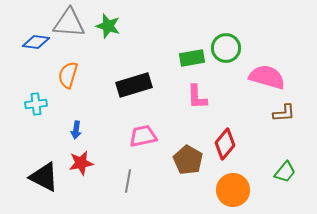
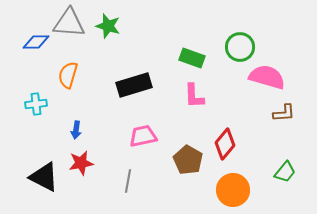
blue diamond: rotated 8 degrees counterclockwise
green circle: moved 14 px right, 1 px up
green rectangle: rotated 30 degrees clockwise
pink L-shape: moved 3 px left, 1 px up
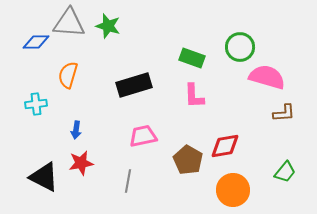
red diamond: moved 2 px down; rotated 40 degrees clockwise
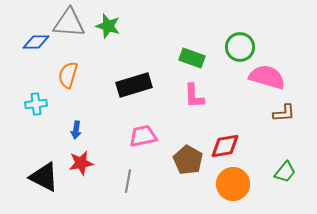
orange circle: moved 6 px up
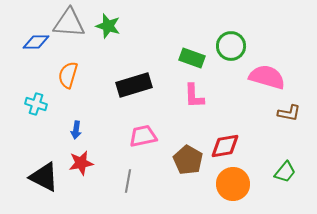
green circle: moved 9 px left, 1 px up
cyan cross: rotated 25 degrees clockwise
brown L-shape: moved 5 px right; rotated 15 degrees clockwise
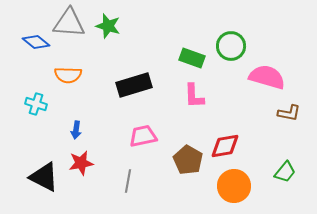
blue diamond: rotated 40 degrees clockwise
orange semicircle: rotated 104 degrees counterclockwise
orange circle: moved 1 px right, 2 px down
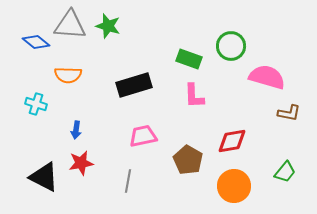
gray triangle: moved 1 px right, 2 px down
green rectangle: moved 3 px left, 1 px down
red diamond: moved 7 px right, 5 px up
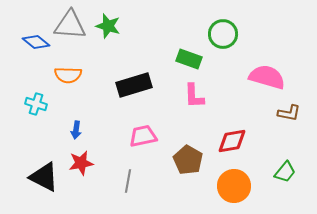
green circle: moved 8 px left, 12 px up
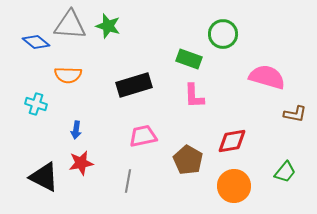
brown L-shape: moved 6 px right, 1 px down
